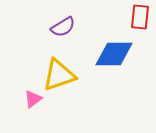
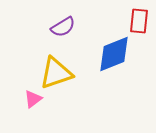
red rectangle: moved 1 px left, 4 px down
blue diamond: rotated 21 degrees counterclockwise
yellow triangle: moved 3 px left, 2 px up
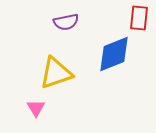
red rectangle: moved 3 px up
purple semicircle: moved 3 px right, 5 px up; rotated 20 degrees clockwise
pink triangle: moved 3 px right, 9 px down; rotated 24 degrees counterclockwise
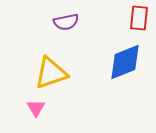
blue diamond: moved 11 px right, 8 px down
yellow triangle: moved 5 px left
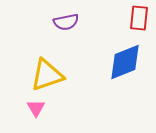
yellow triangle: moved 4 px left, 2 px down
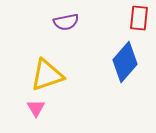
blue diamond: rotated 27 degrees counterclockwise
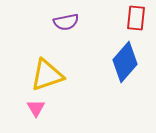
red rectangle: moved 3 px left
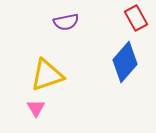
red rectangle: rotated 35 degrees counterclockwise
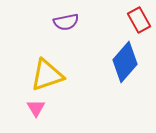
red rectangle: moved 3 px right, 2 px down
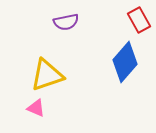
pink triangle: rotated 36 degrees counterclockwise
